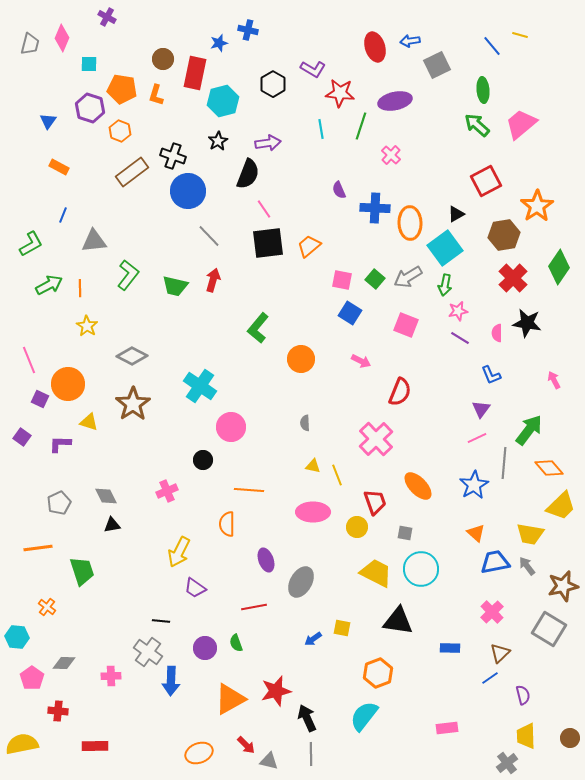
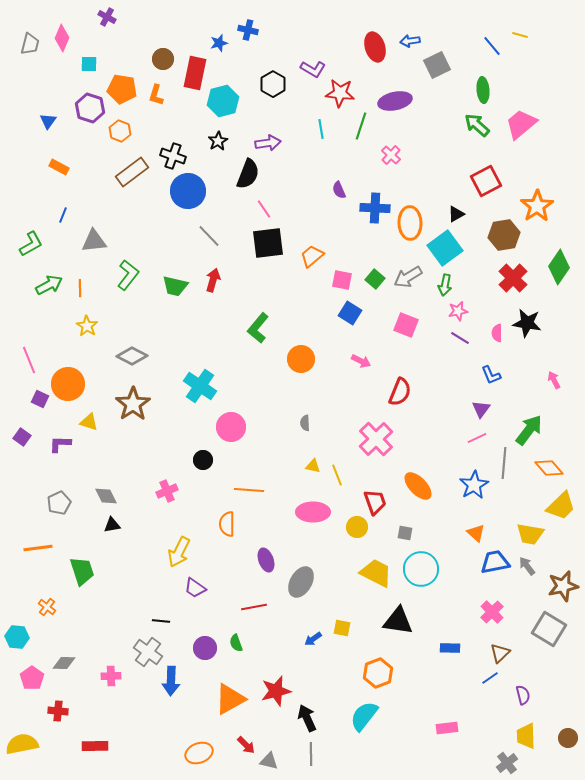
orange trapezoid at (309, 246): moved 3 px right, 10 px down
brown circle at (570, 738): moved 2 px left
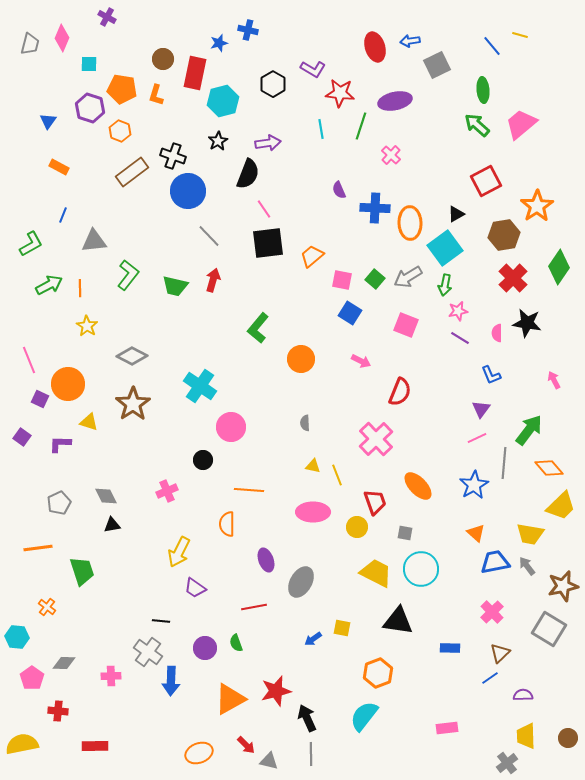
purple semicircle at (523, 695): rotated 78 degrees counterclockwise
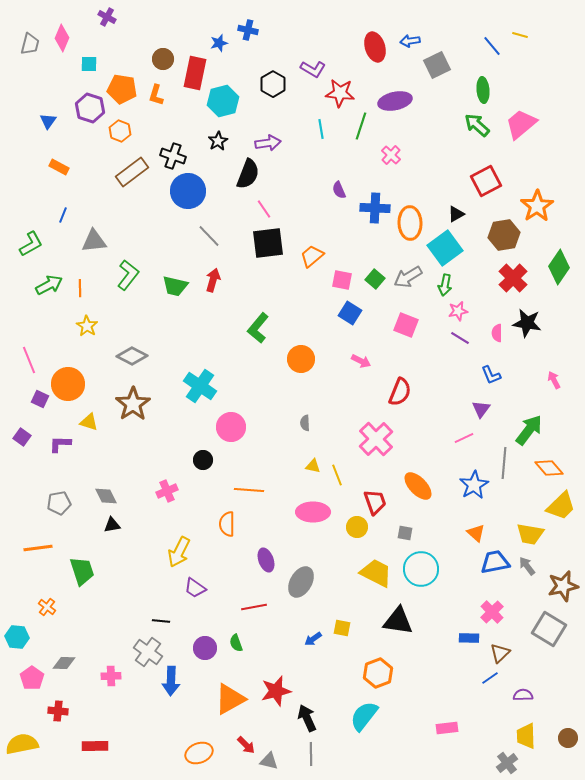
pink line at (477, 438): moved 13 px left
gray pentagon at (59, 503): rotated 15 degrees clockwise
blue rectangle at (450, 648): moved 19 px right, 10 px up
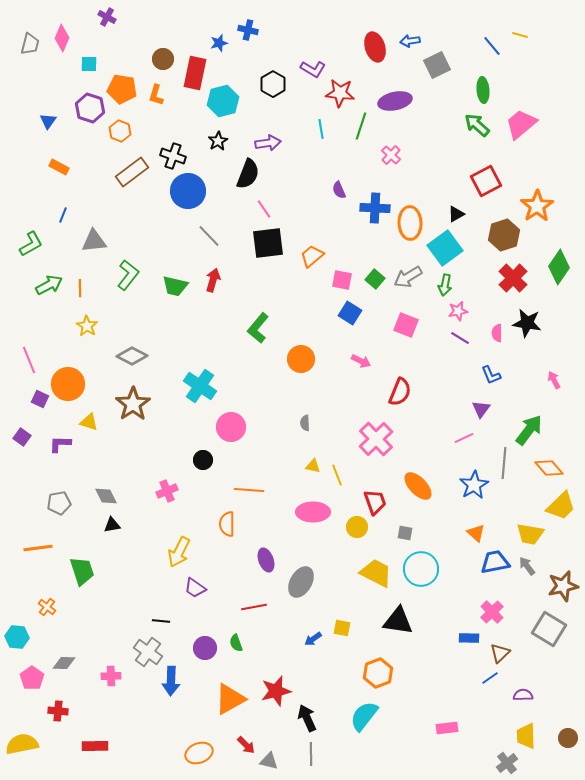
brown hexagon at (504, 235): rotated 8 degrees counterclockwise
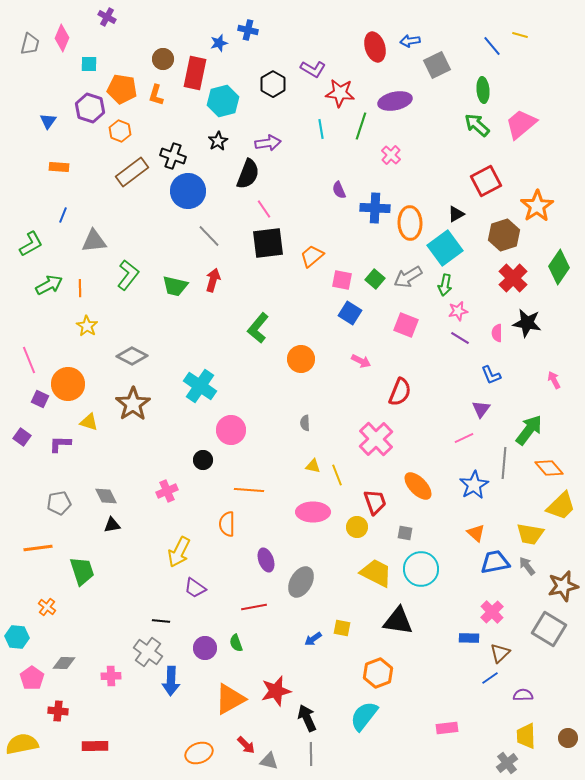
orange rectangle at (59, 167): rotated 24 degrees counterclockwise
pink circle at (231, 427): moved 3 px down
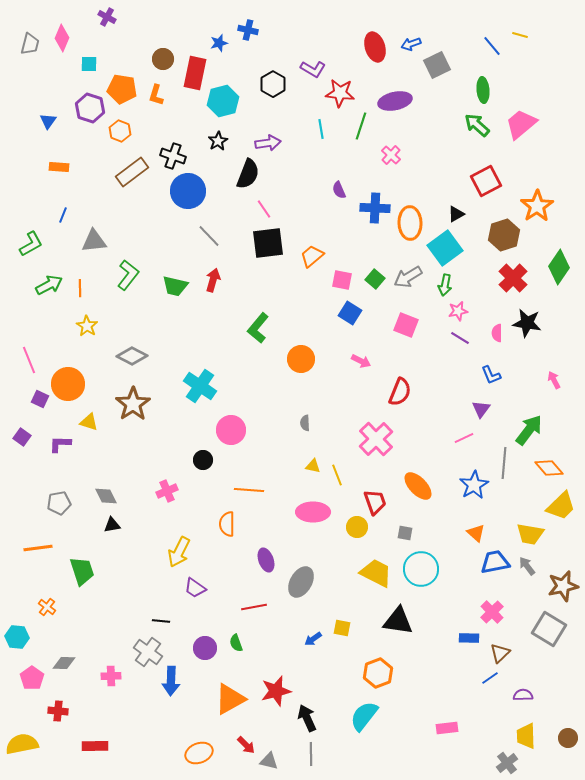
blue arrow at (410, 41): moved 1 px right, 3 px down; rotated 12 degrees counterclockwise
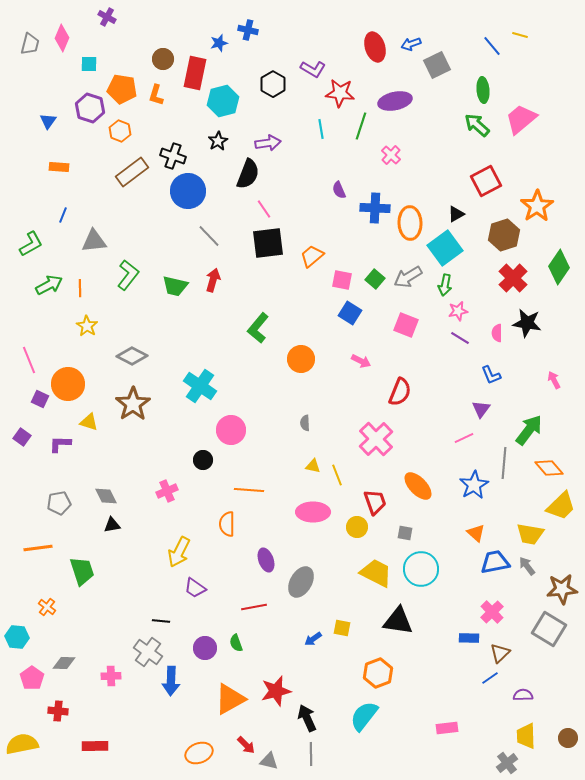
pink trapezoid at (521, 124): moved 5 px up
brown star at (563, 586): moved 1 px left, 3 px down; rotated 8 degrees clockwise
